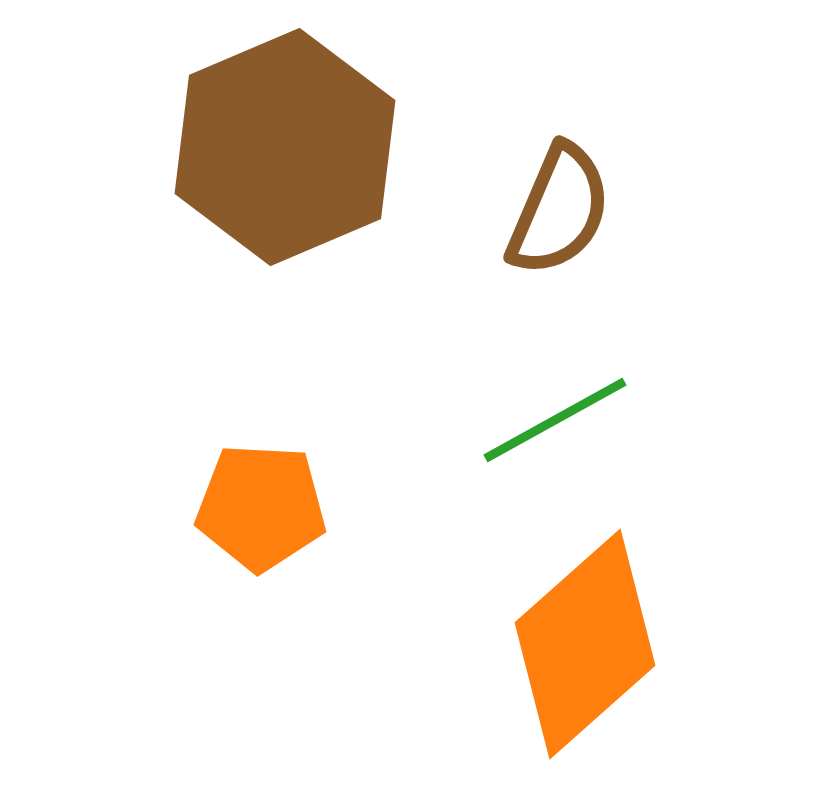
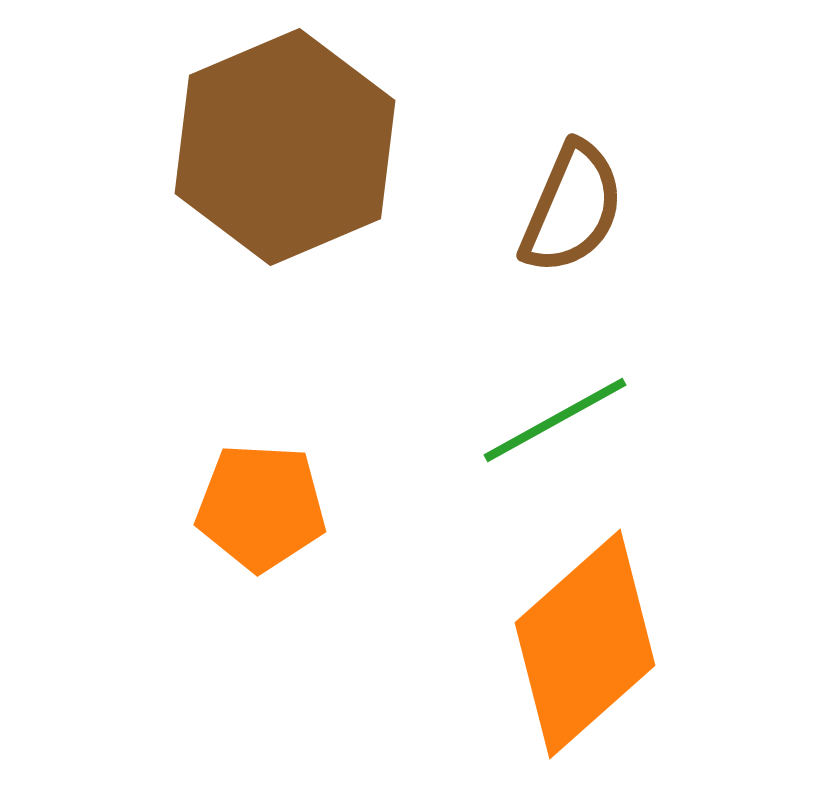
brown semicircle: moved 13 px right, 2 px up
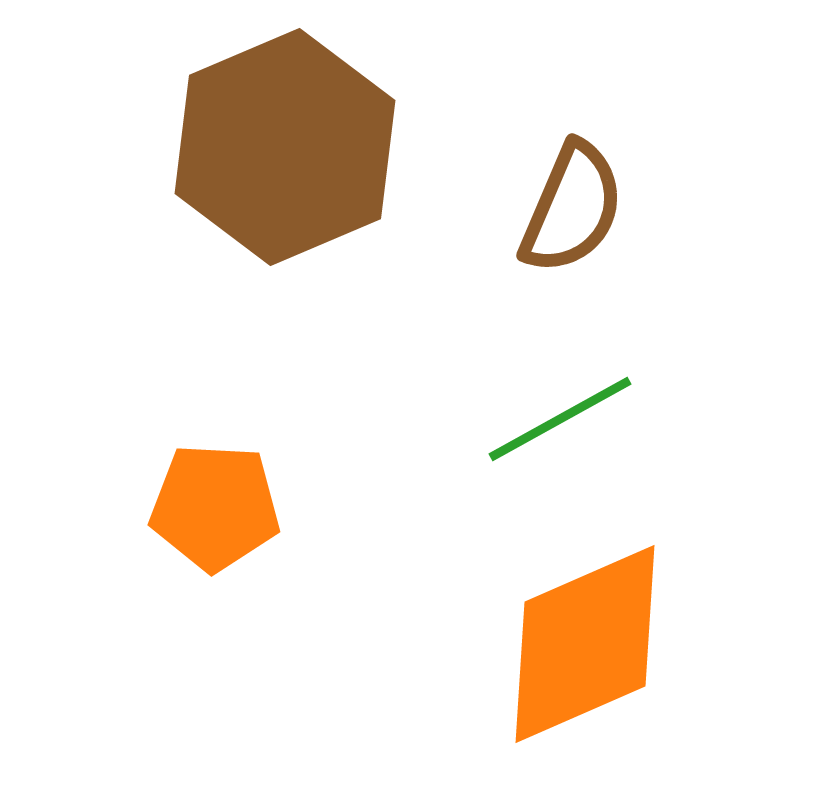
green line: moved 5 px right, 1 px up
orange pentagon: moved 46 px left
orange diamond: rotated 18 degrees clockwise
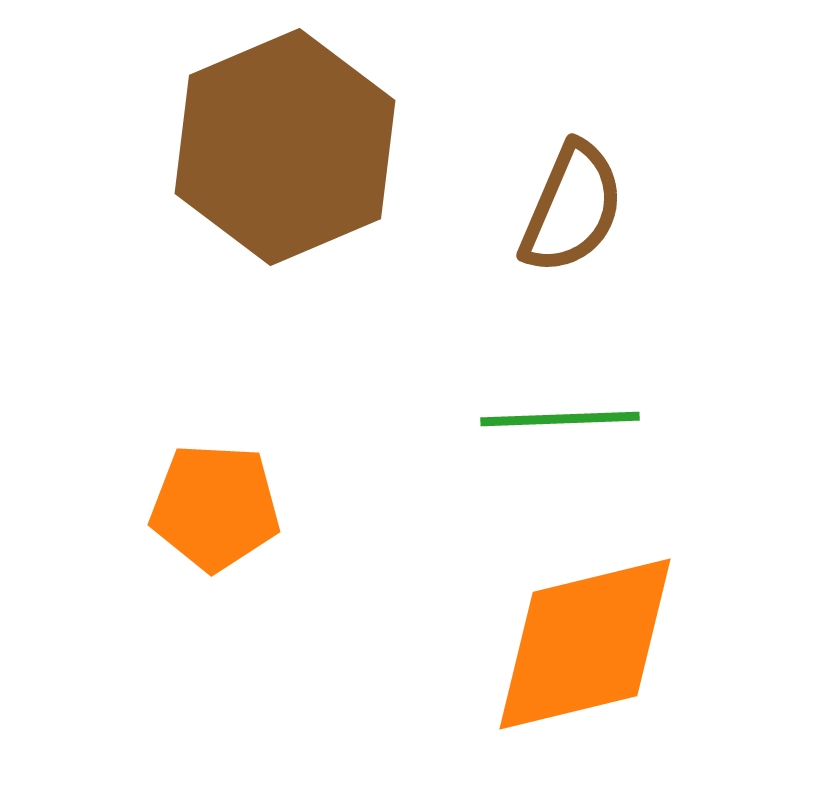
green line: rotated 27 degrees clockwise
orange diamond: rotated 10 degrees clockwise
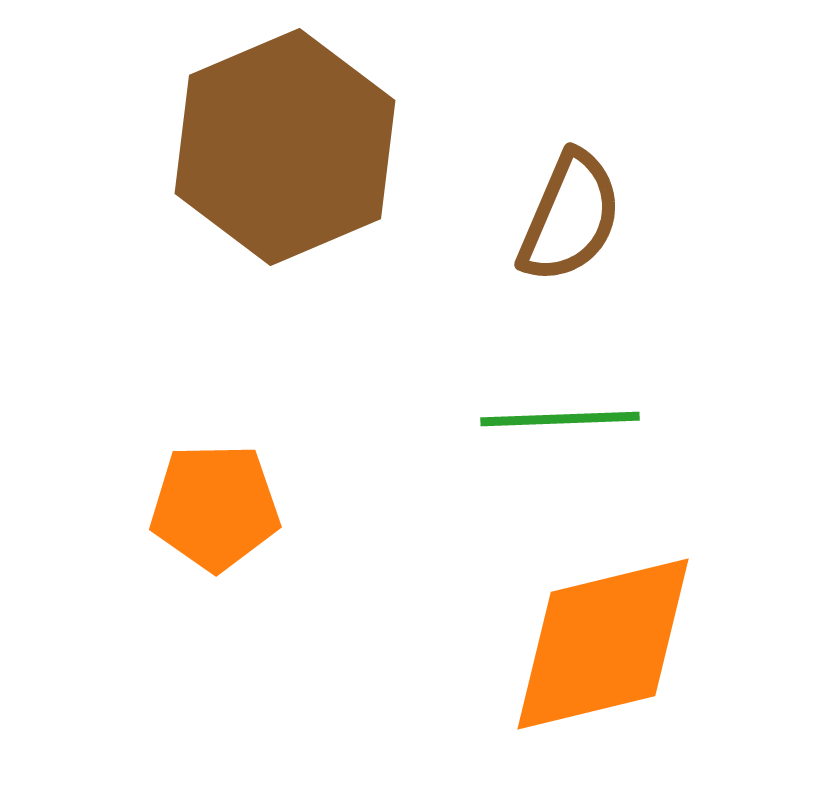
brown semicircle: moved 2 px left, 9 px down
orange pentagon: rotated 4 degrees counterclockwise
orange diamond: moved 18 px right
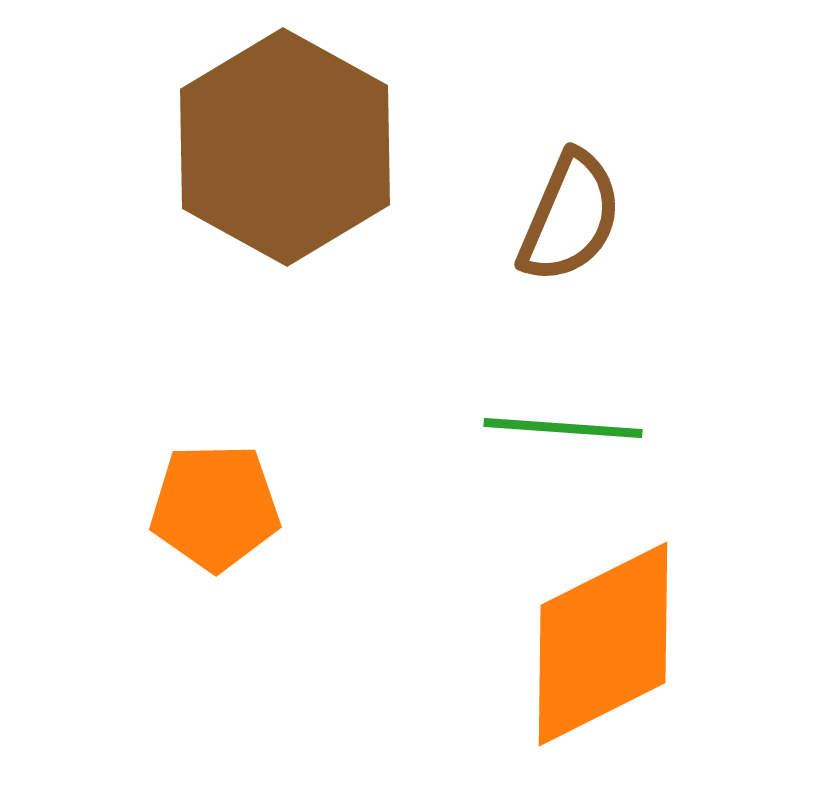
brown hexagon: rotated 8 degrees counterclockwise
green line: moved 3 px right, 9 px down; rotated 6 degrees clockwise
orange diamond: rotated 13 degrees counterclockwise
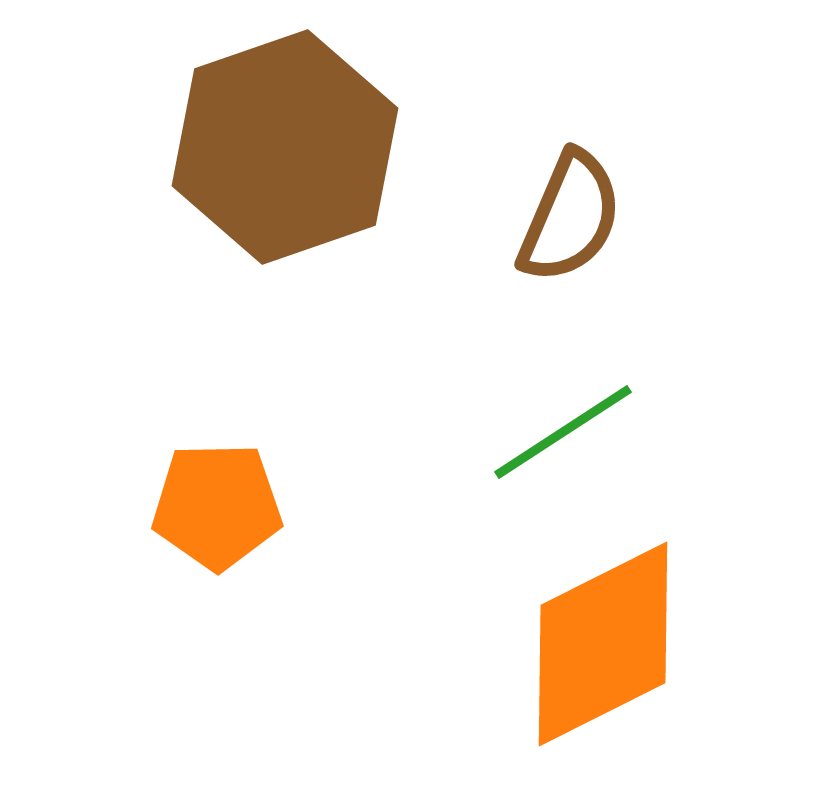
brown hexagon: rotated 12 degrees clockwise
green line: moved 4 px down; rotated 37 degrees counterclockwise
orange pentagon: moved 2 px right, 1 px up
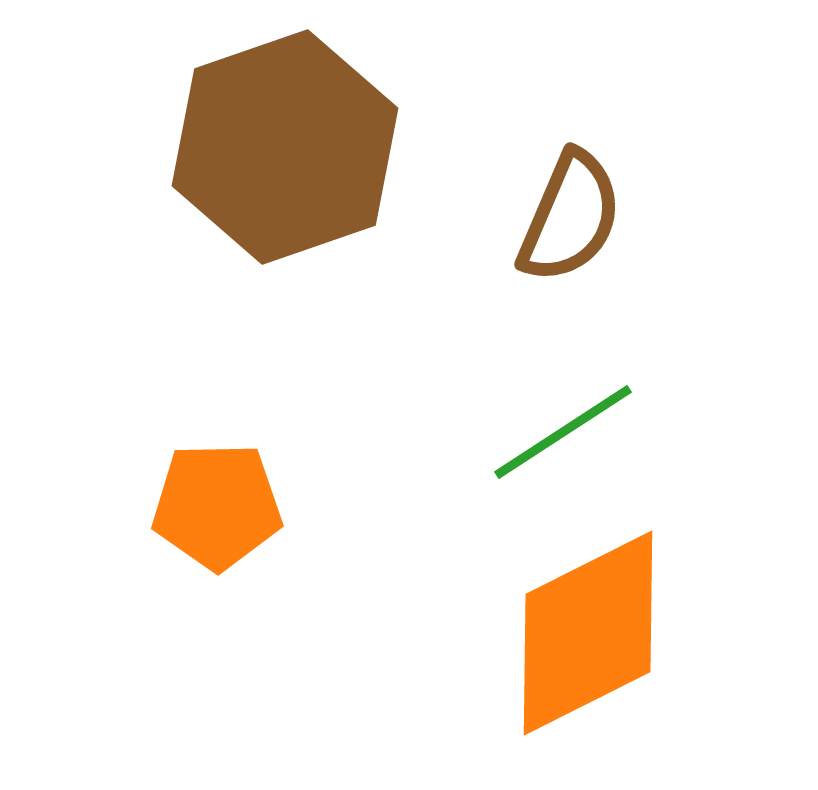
orange diamond: moved 15 px left, 11 px up
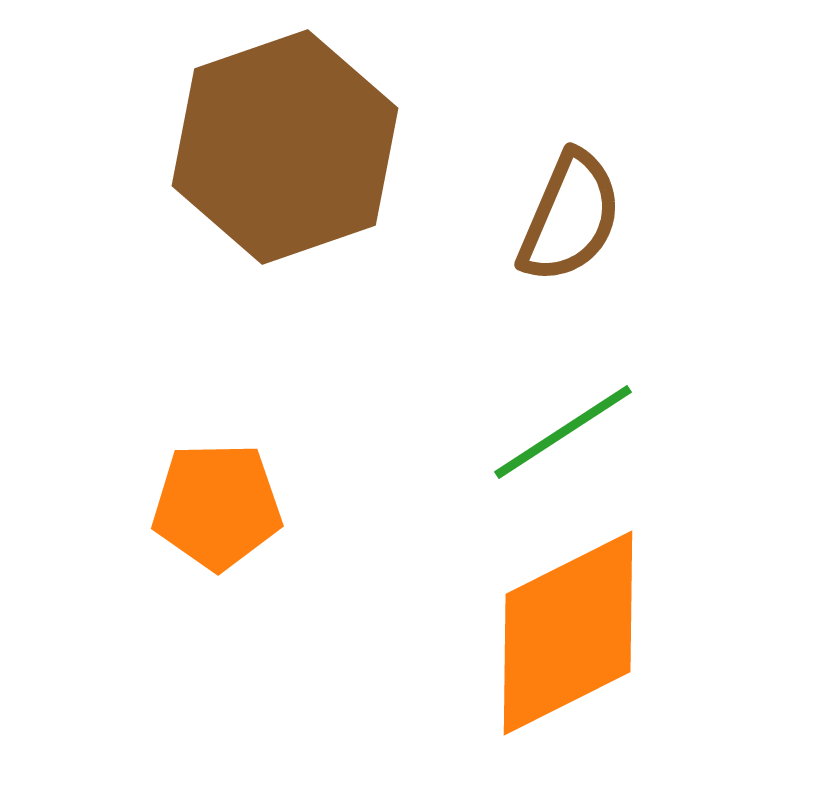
orange diamond: moved 20 px left
